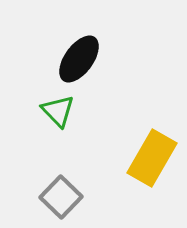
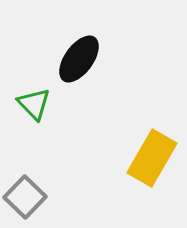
green triangle: moved 24 px left, 7 px up
gray square: moved 36 px left
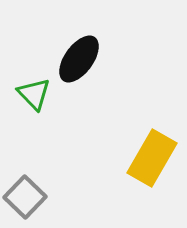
green triangle: moved 10 px up
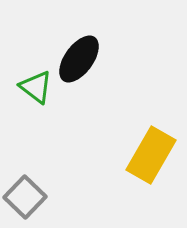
green triangle: moved 2 px right, 7 px up; rotated 9 degrees counterclockwise
yellow rectangle: moved 1 px left, 3 px up
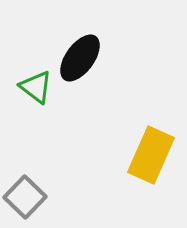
black ellipse: moved 1 px right, 1 px up
yellow rectangle: rotated 6 degrees counterclockwise
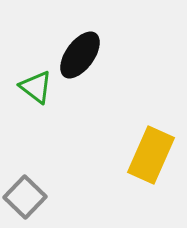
black ellipse: moved 3 px up
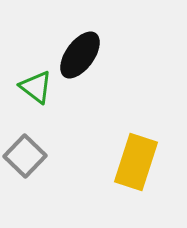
yellow rectangle: moved 15 px left, 7 px down; rotated 6 degrees counterclockwise
gray square: moved 41 px up
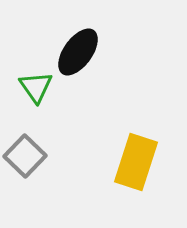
black ellipse: moved 2 px left, 3 px up
green triangle: rotated 18 degrees clockwise
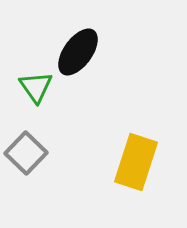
gray square: moved 1 px right, 3 px up
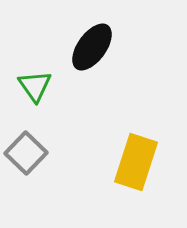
black ellipse: moved 14 px right, 5 px up
green triangle: moved 1 px left, 1 px up
